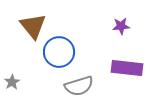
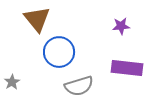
brown triangle: moved 4 px right, 7 px up
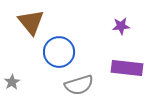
brown triangle: moved 6 px left, 3 px down
gray semicircle: moved 1 px up
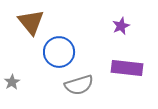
purple star: rotated 18 degrees counterclockwise
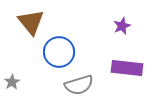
purple star: moved 1 px right
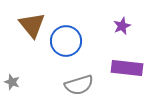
brown triangle: moved 1 px right, 3 px down
blue circle: moved 7 px right, 11 px up
gray star: rotated 21 degrees counterclockwise
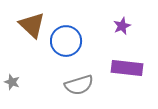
brown triangle: rotated 8 degrees counterclockwise
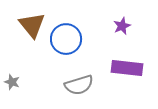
brown triangle: rotated 8 degrees clockwise
blue circle: moved 2 px up
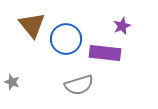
purple rectangle: moved 22 px left, 15 px up
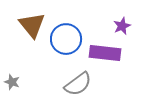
gray semicircle: moved 1 px left, 1 px up; rotated 20 degrees counterclockwise
